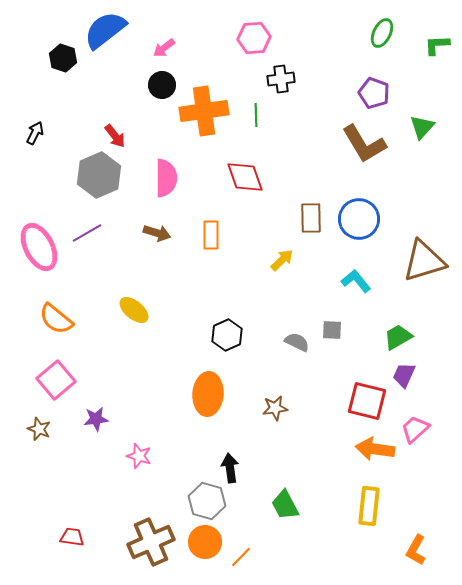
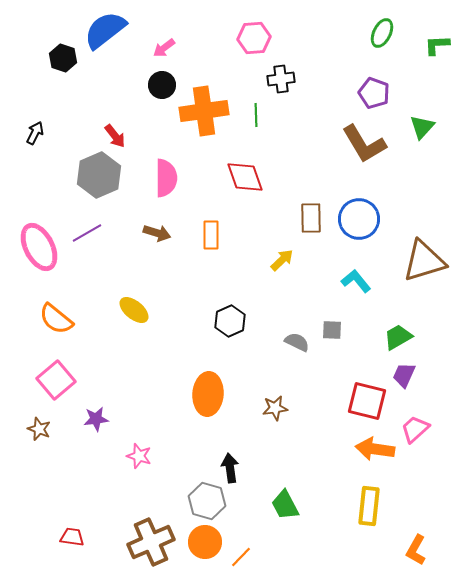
black hexagon at (227, 335): moved 3 px right, 14 px up
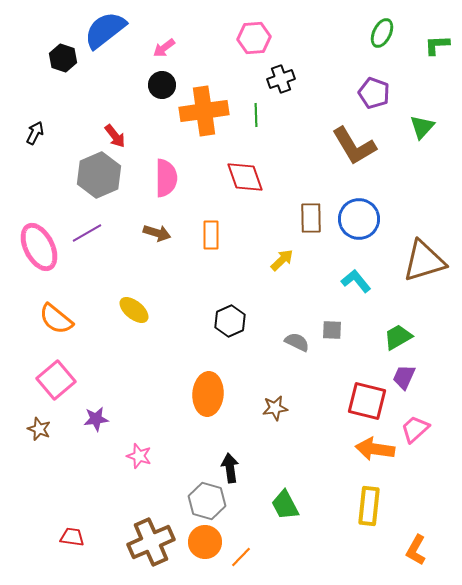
black cross at (281, 79): rotated 12 degrees counterclockwise
brown L-shape at (364, 144): moved 10 px left, 2 px down
purple trapezoid at (404, 375): moved 2 px down
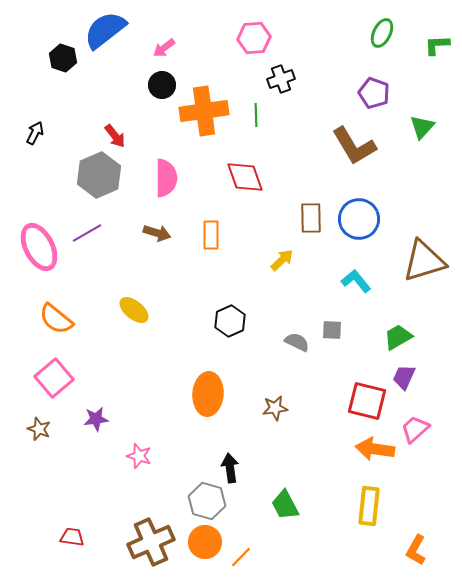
pink square at (56, 380): moved 2 px left, 2 px up
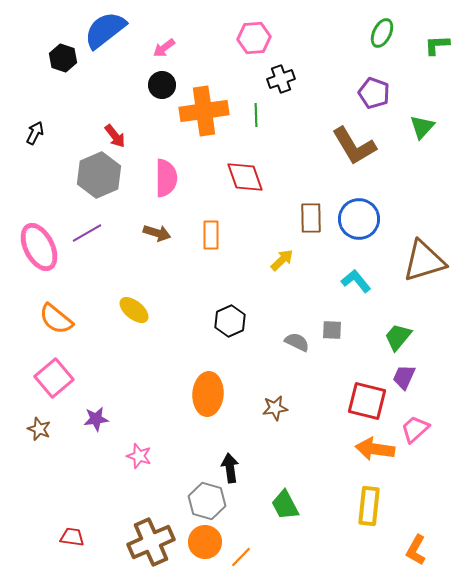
green trapezoid at (398, 337): rotated 20 degrees counterclockwise
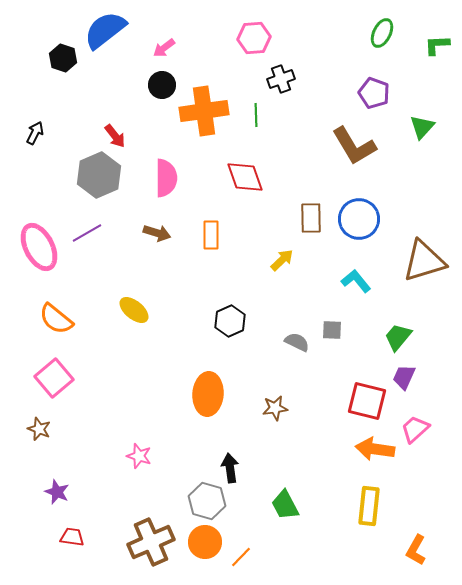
purple star at (96, 419): moved 39 px left, 73 px down; rotated 30 degrees clockwise
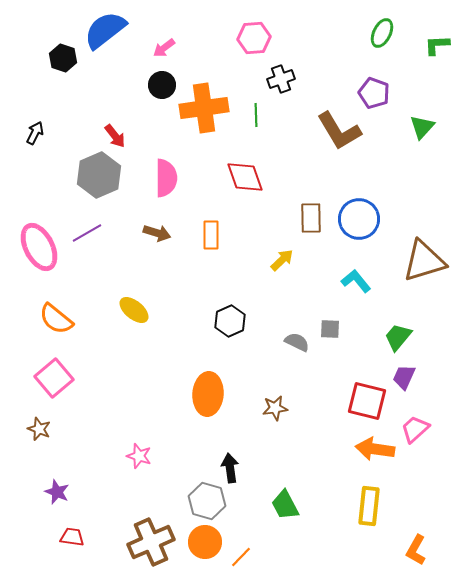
orange cross at (204, 111): moved 3 px up
brown L-shape at (354, 146): moved 15 px left, 15 px up
gray square at (332, 330): moved 2 px left, 1 px up
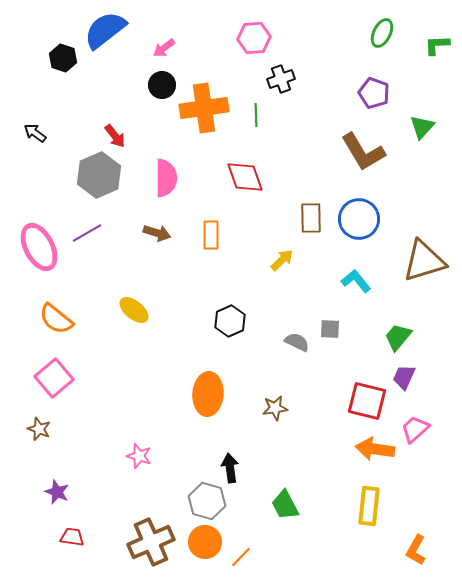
brown L-shape at (339, 131): moved 24 px right, 21 px down
black arrow at (35, 133): rotated 80 degrees counterclockwise
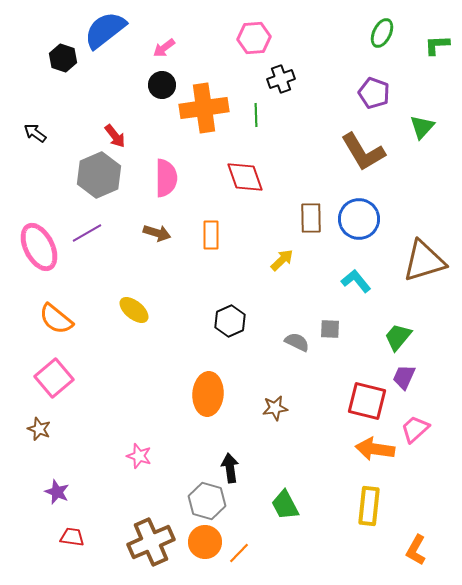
orange line at (241, 557): moved 2 px left, 4 px up
